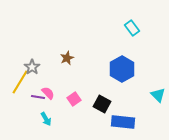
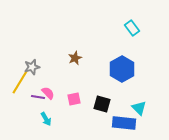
brown star: moved 8 px right
gray star: rotated 21 degrees clockwise
cyan triangle: moved 19 px left, 13 px down
pink square: rotated 24 degrees clockwise
black square: rotated 12 degrees counterclockwise
blue rectangle: moved 1 px right, 1 px down
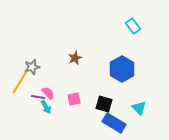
cyan rectangle: moved 1 px right, 2 px up
black square: moved 2 px right
cyan arrow: moved 12 px up
blue rectangle: moved 10 px left; rotated 25 degrees clockwise
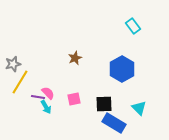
gray star: moved 19 px left, 3 px up
black square: rotated 18 degrees counterclockwise
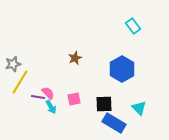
cyan arrow: moved 5 px right
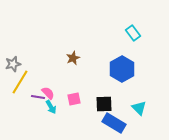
cyan rectangle: moved 7 px down
brown star: moved 2 px left
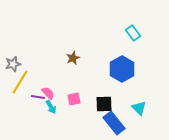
blue rectangle: rotated 20 degrees clockwise
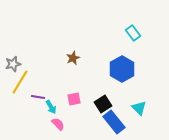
pink semicircle: moved 10 px right, 31 px down
black square: moved 1 px left; rotated 30 degrees counterclockwise
blue rectangle: moved 1 px up
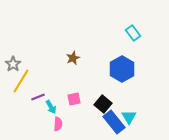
gray star: rotated 21 degrees counterclockwise
yellow line: moved 1 px right, 1 px up
purple line: rotated 32 degrees counterclockwise
black square: rotated 18 degrees counterclockwise
cyan triangle: moved 10 px left, 9 px down; rotated 14 degrees clockwise
pink semicircle: rotated 48 degrees clockwise
